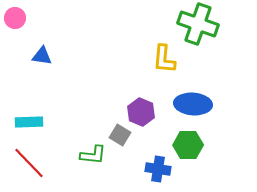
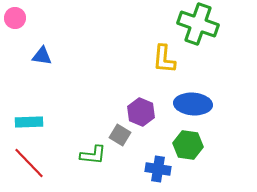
green hexagon: rotated 8 degrees clockwise
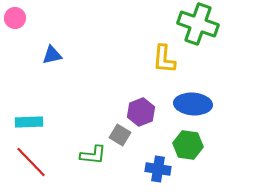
blue triangle: moved 10 px right, 1 px up; rotated 20 degrees counterclockwise
purple hexagon: rotated 16 degrees clockwise
red line: moved 2 px right, 1 px up
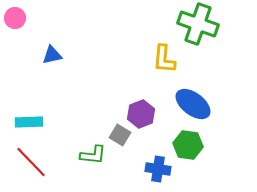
blue ellipse: rotated 33 degrees clockwise
purple hexagon: moved 2 px down
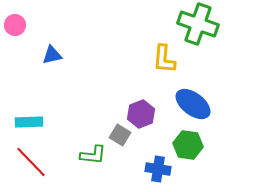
pink circle: moved 7 px down
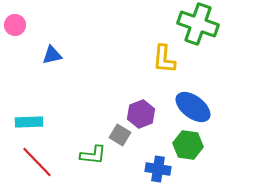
blue ellipse: moved 3 px down
red line: moved 6 px right
